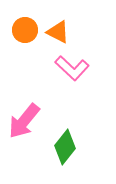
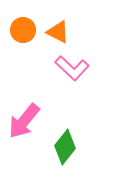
orange circle: moved 2 px left
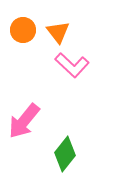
orange triangle: rotated 25 degrees clockwise
pink L-shape: moved 3 px up
green diamond: moved 7 px down
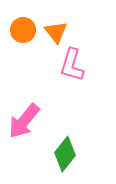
orange triangle: moved 2 px left
pink L-shape: rotated 64 degrees clockwise
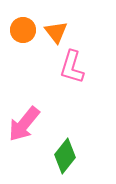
pink L-shape: moved 2 px down
pink arrow: moved 3 px down
green diamond: moved 2 px down
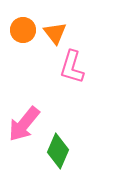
orange triangle: moved 1 px left, 1 px down
green diamond: moved 7 px left, 5 px up; rotated 16 degrees counterclockwise
